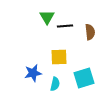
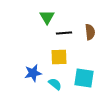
black line: moved 1 px left, 7 px down
cyan square: rotated 25 degrees clockwise
cyan semicircle: rotated 64 degrees counterclockwise
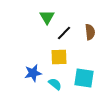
black line: rotated 42 degrees counterclockwise
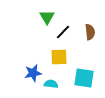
black line: moved 1 px left, 1 px up
cyan semicircle: moved 4 px left; rotated 32 degrees counterclockwise
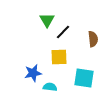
green triangle: moved 3 px down
brown semicircle: moved 3 px right, 7 px down
cyan semicircle: moved 1 px left, 3 px down
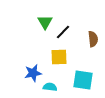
green triangle: moved 2 px left, 2 px down
cyan square: moved 1 px left, 2 px down
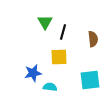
black line: rotated 28 degrees counterclockwise
cyan square: moved 7 px right; rotated 15 degrees counterclockwise
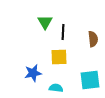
black line: rotated 14 degrees counterclockwise
cyan semicircle: moved 6 px right, 1 px down
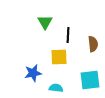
black line: moved 5 px right, 3 px down
brown semicircle: moved 5 px down
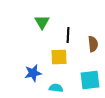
green triangle: moved 3 px left
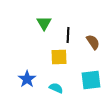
green triangle: moved 2 px right, 1 px down
brown semicircle: moved 2 px up; rotated 28 degrees counterclockwise
blue star: moved 6 px left, 6 px down; rotated 24 degrees counterclockwise
cyan square: moved 1 px right
cyan semicircle: rotated 16 degrees clockwise
